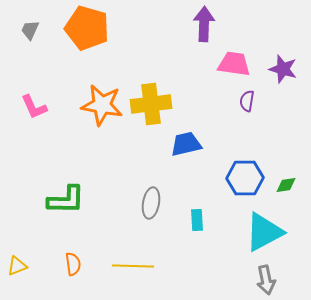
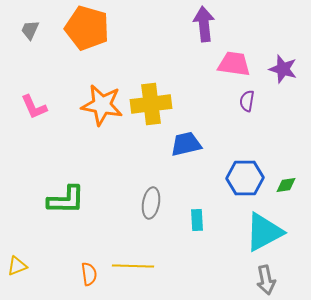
purple arrow: rotated 8 degrees counterclockwise
orange semicircle: moved 16 px right, 10 px down
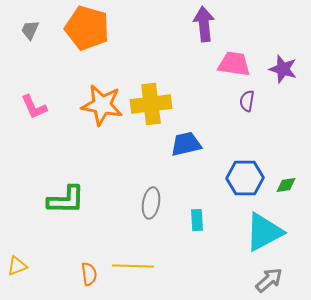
gray arrow: moved 3 px right; rotated 120 degrees counterclockwise
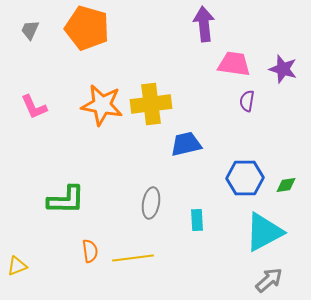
yellow line: moved 8 px up; rotated 9 degrees counterclockwise
orange semicircle: moved 1 px right, 23 px up
